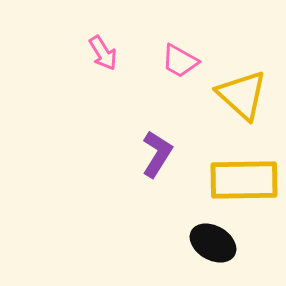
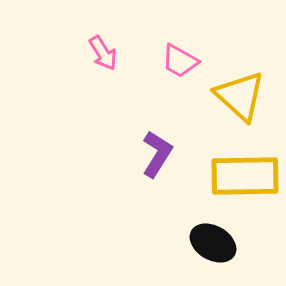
yellow triangle: moved 2 px left, 1 px down
yellow rectangle: moved 1 px right, 4 px up
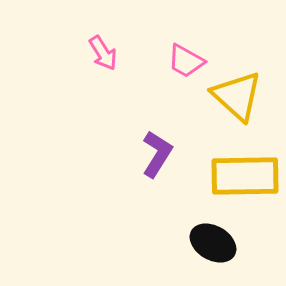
pink trapezoid: moved 6 px right
yellow triangle: moved 3 px left
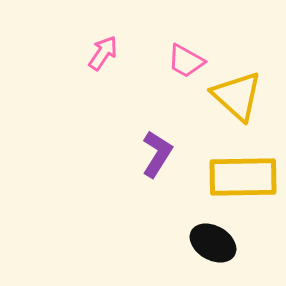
pink arrow: rotated 114 degrees counterclockwise
yellow rectangle: moved 2 px left, 1 px down
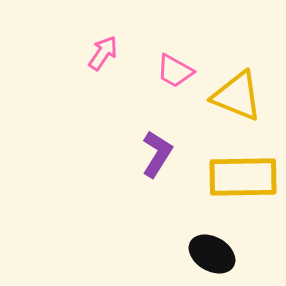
pink trapezoid: moved 11 px left, 10 px down
yellow triangle: rotated 20 degrees counterclockwise
black ellipse: moved 1 px left, 11 px down
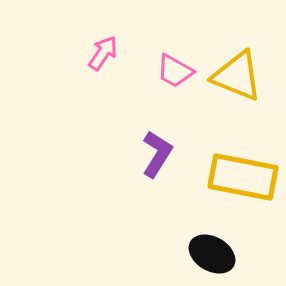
yellow triangle: moved 20 px up
yellow rectangle: rotated 12 degrees clockwise
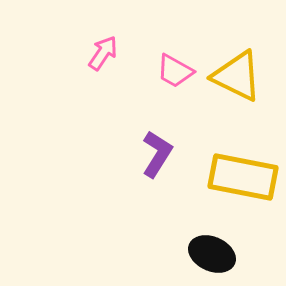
yellow triangle: rotated 4 degrees clockwise
black ellipse: rotated 6 degrees counterclockwise
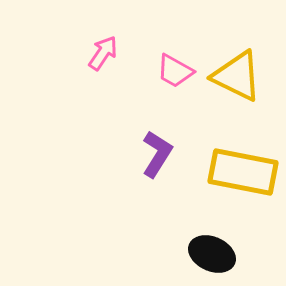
yellow rectangle: moved 5 px up
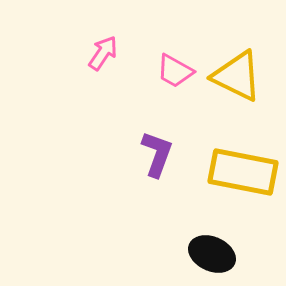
purple L-shape: rotated 12 degrees counterclockwise
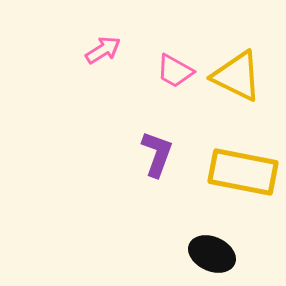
pink arrow: moved 3 px up; rotated 24 degrees clockwise
